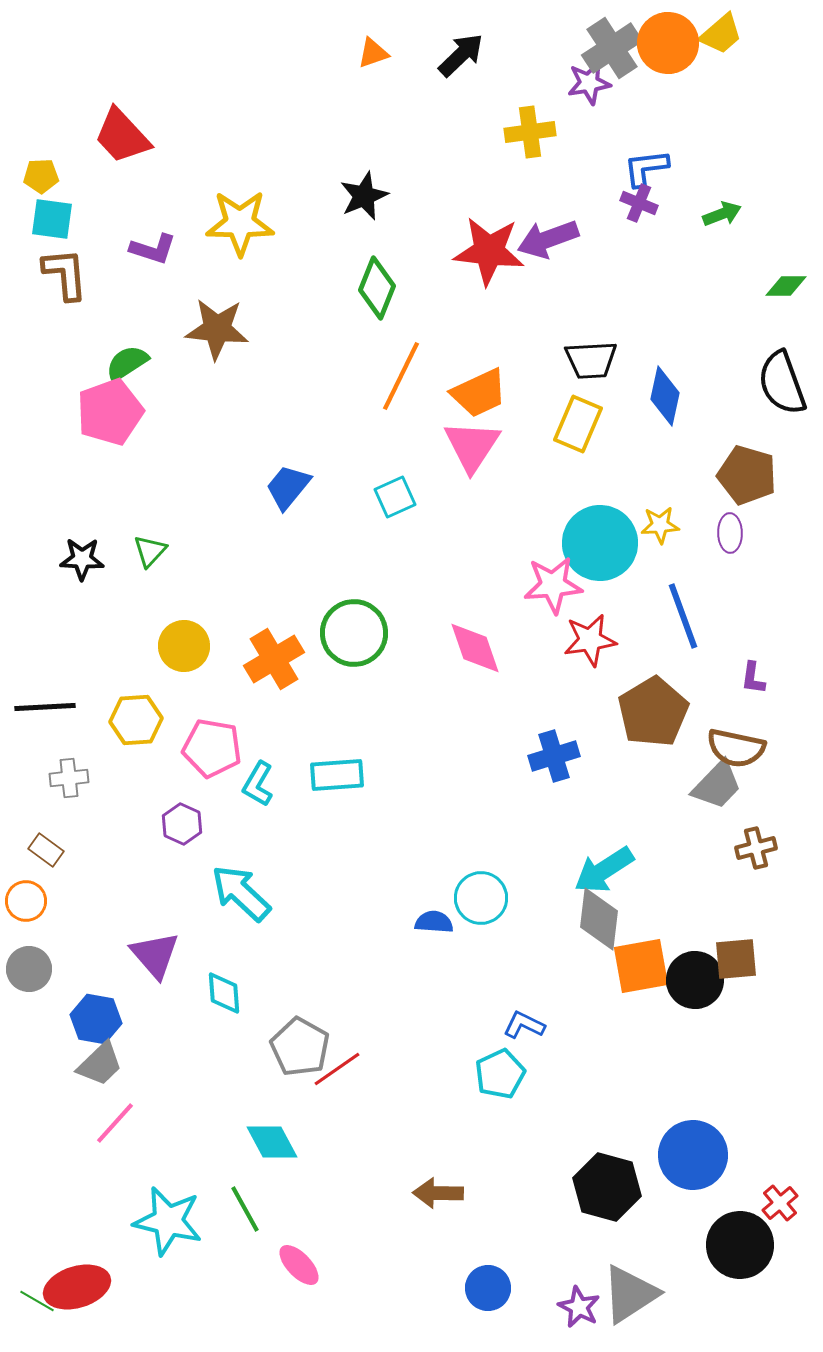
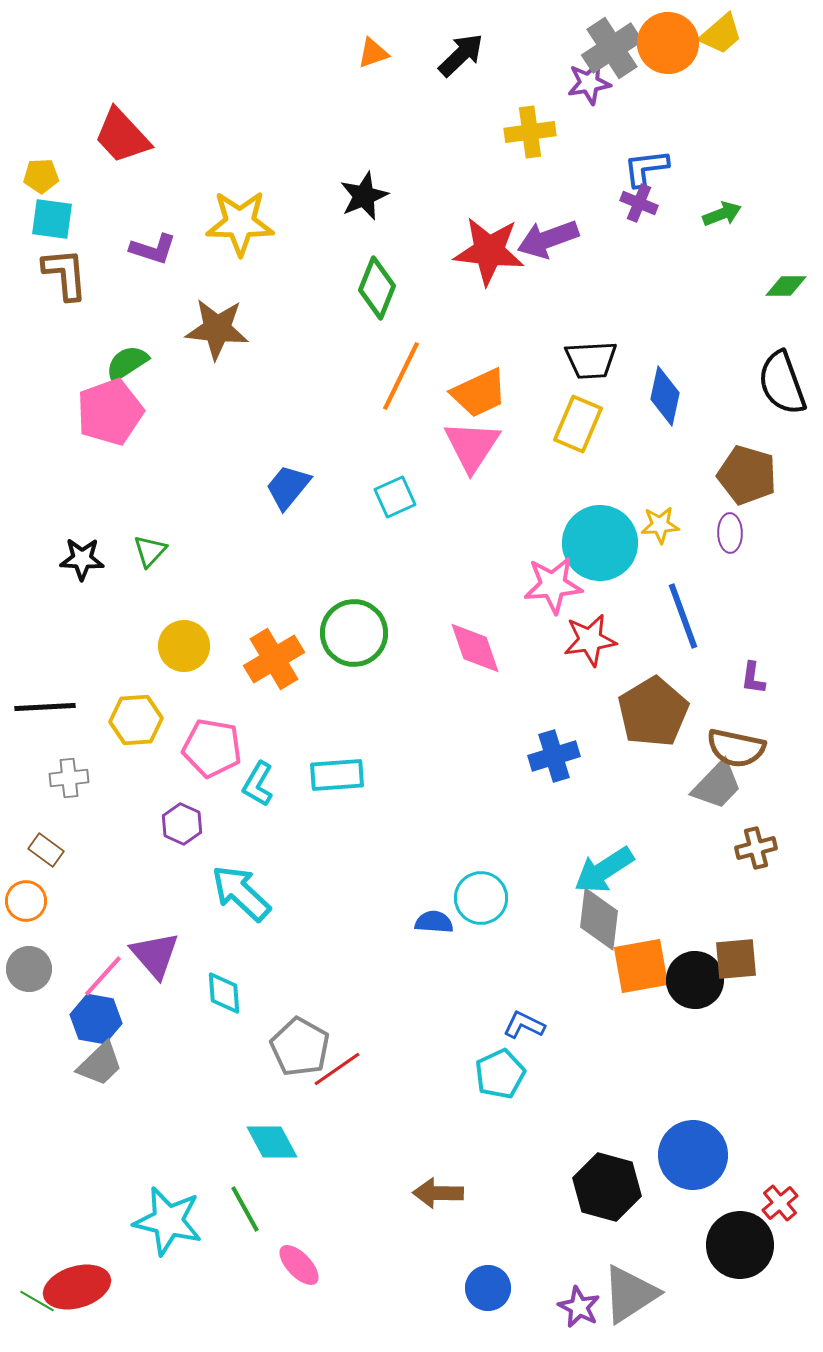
pink line at (115, 1123): moved 12 px left, 147 px up
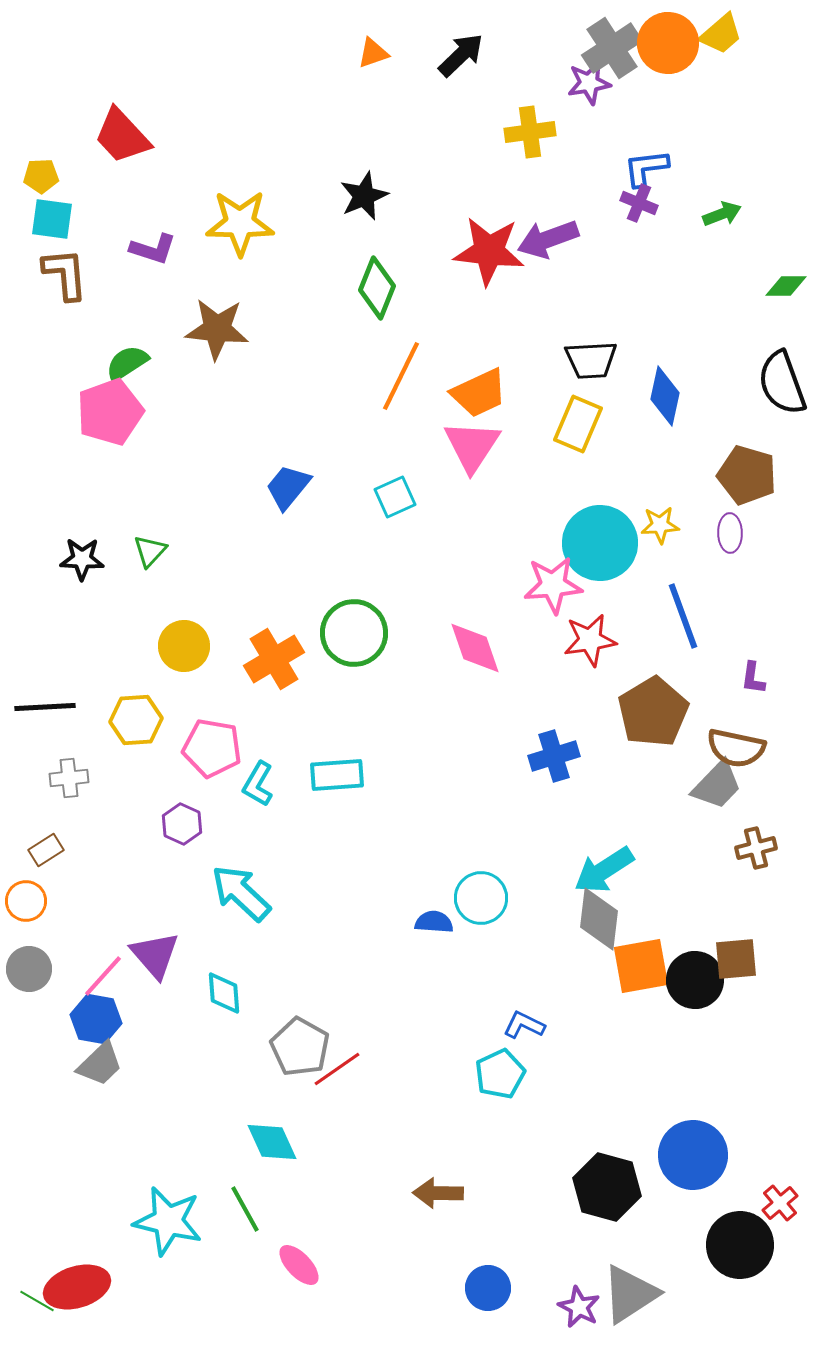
brown rectangle at (46, 850): rotated 68 degrees counterclockwise
cyan diamond at (272, 1142): rotated 4 degrees clockwise
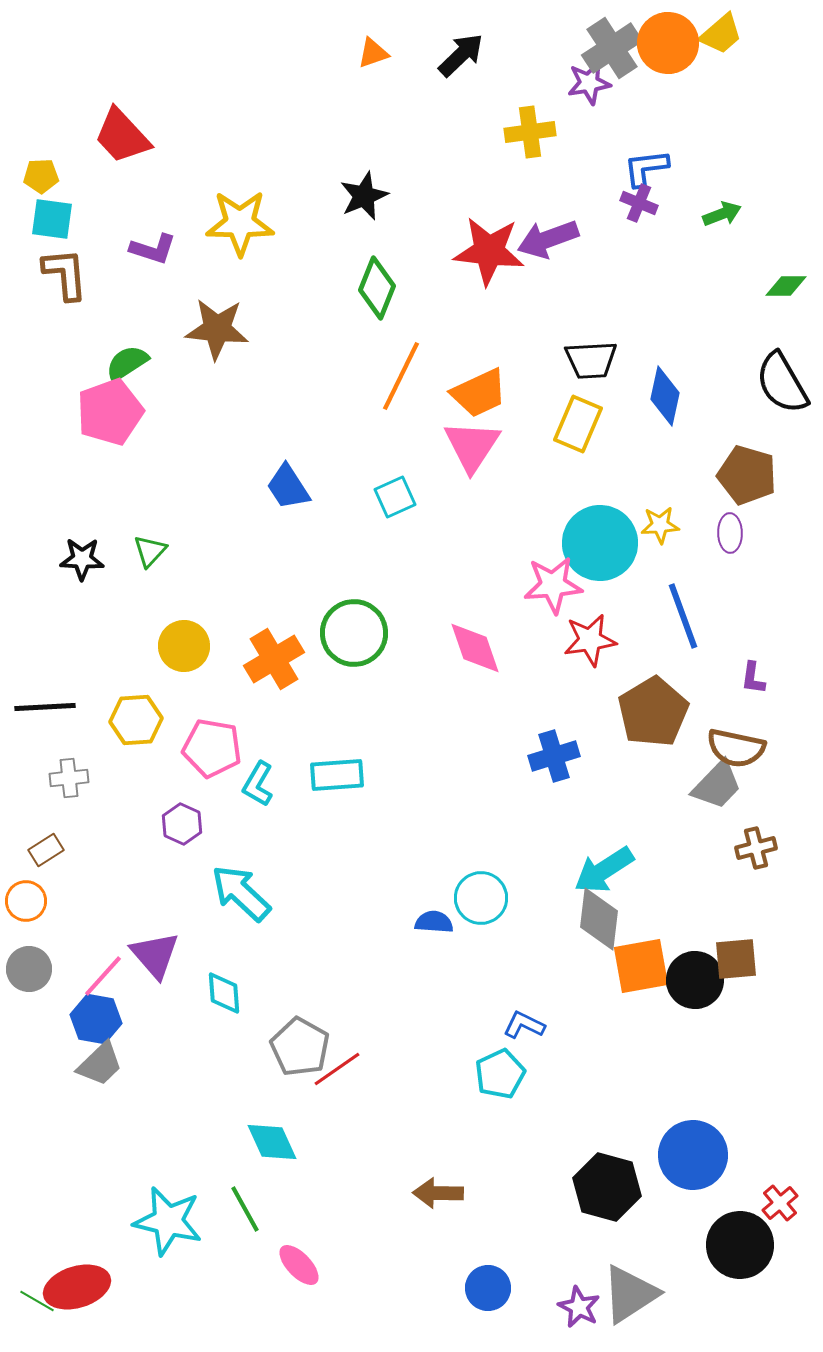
black semicircle at (782, 383): rotated 10 degrees counterclockwise
blue trapezoid at (288, 487): rotated 72 degrees counterclockwise
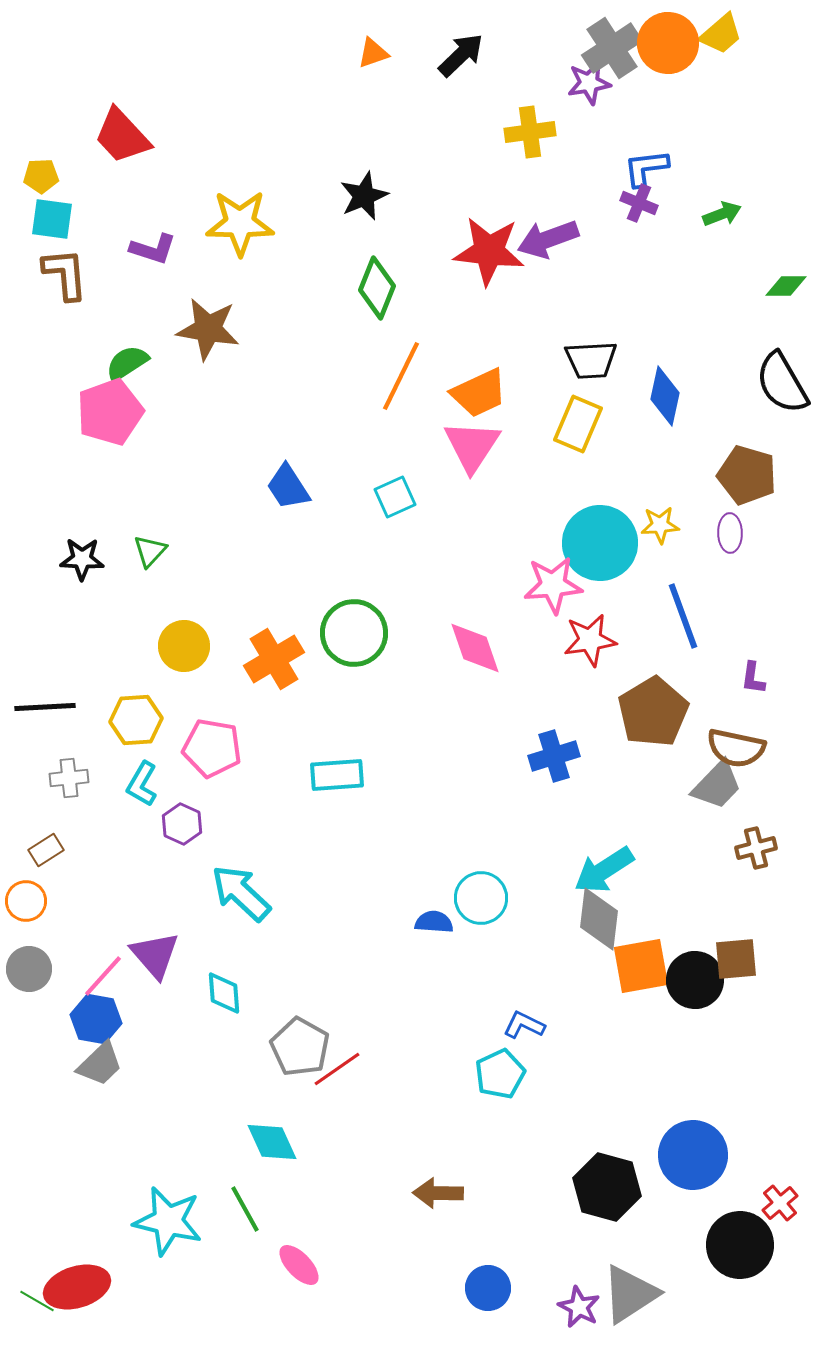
brown star at (217, 329): moved 9 px left; rotated 4 degrees clockwise
cyan L-shape at (258, 784): moved 116 px left
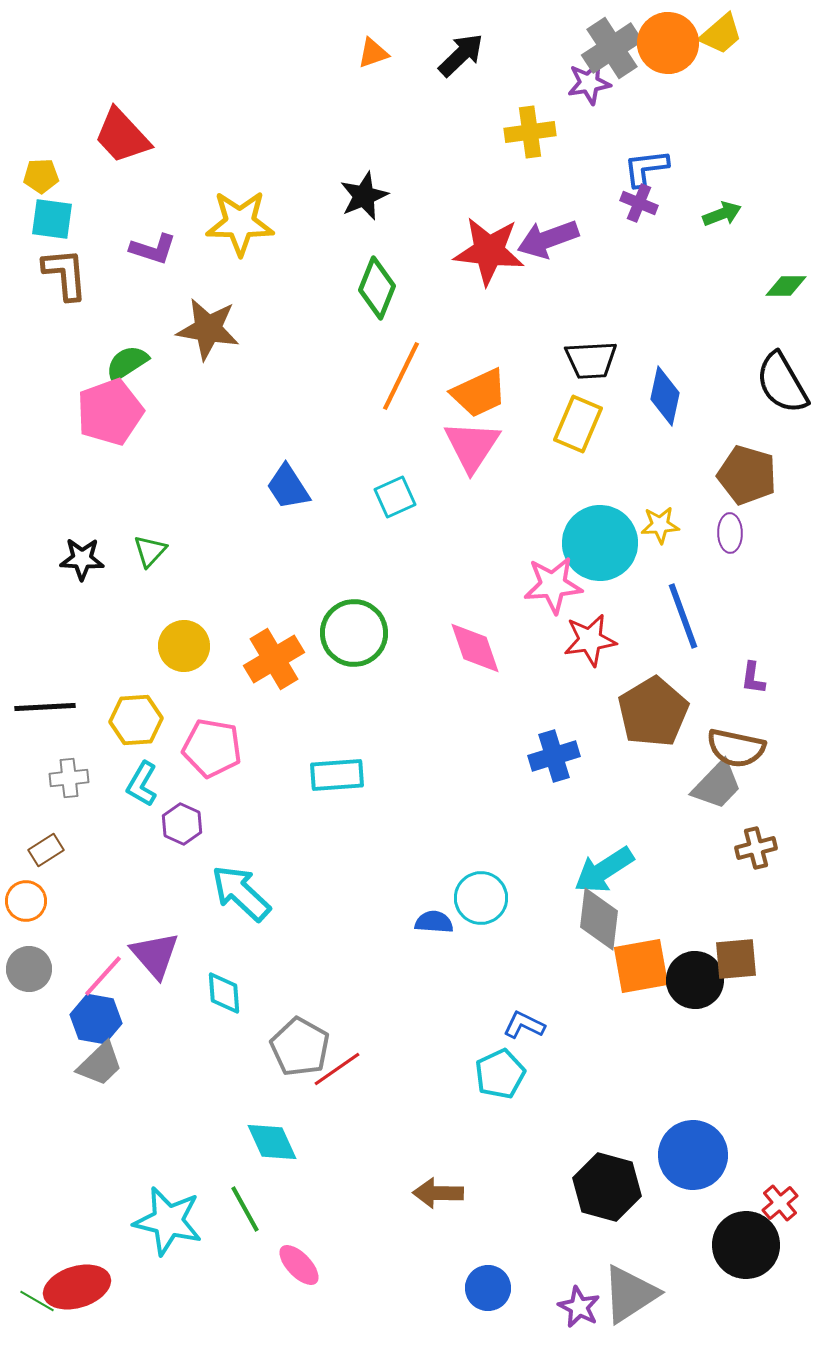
black circle at (740, 1245): moved 6 px right
